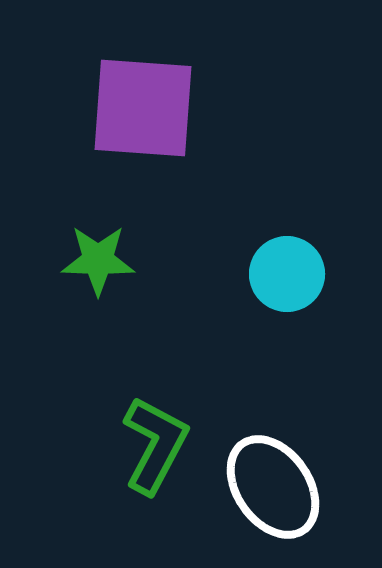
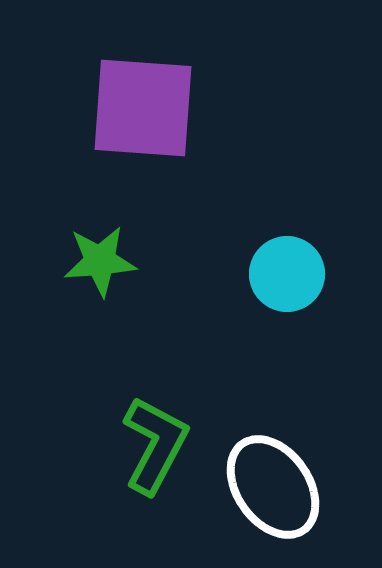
green star: moved 2 px right, 1 px down; rotated 6 degrees counterclockwise
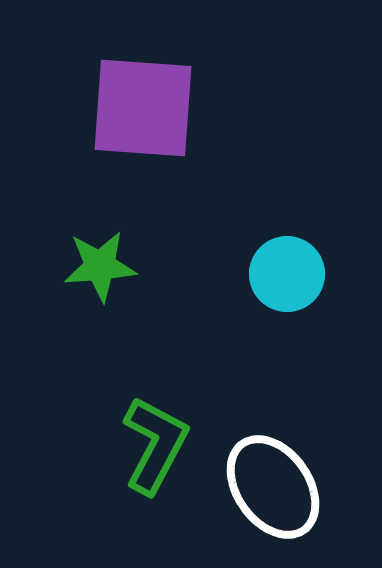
green star: moved 5 px down
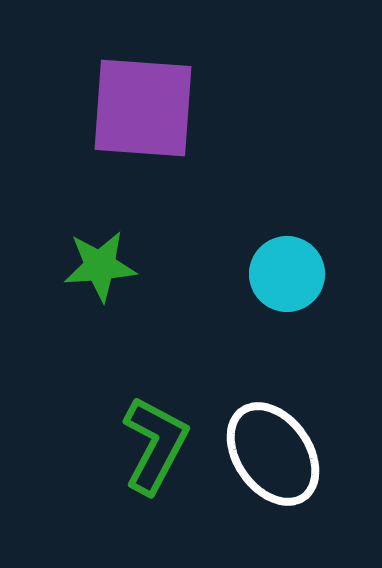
white ellipse: moved 33 px up
